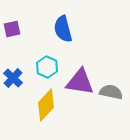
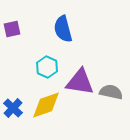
blue cross: moved 30 px down
yellow diamond: rotated 28 degrees clockwise
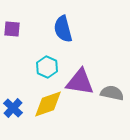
purple square: rotated 18 degrees clockwise
gray semicircle: moved 1 px right, 1 px down
yellow diamond: moved 2 px right, 1 px up
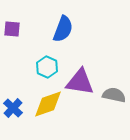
blue semicircle: rotated 144 degrees counterclockwise
gray semicircle: moved 2 px right, 2 px down
